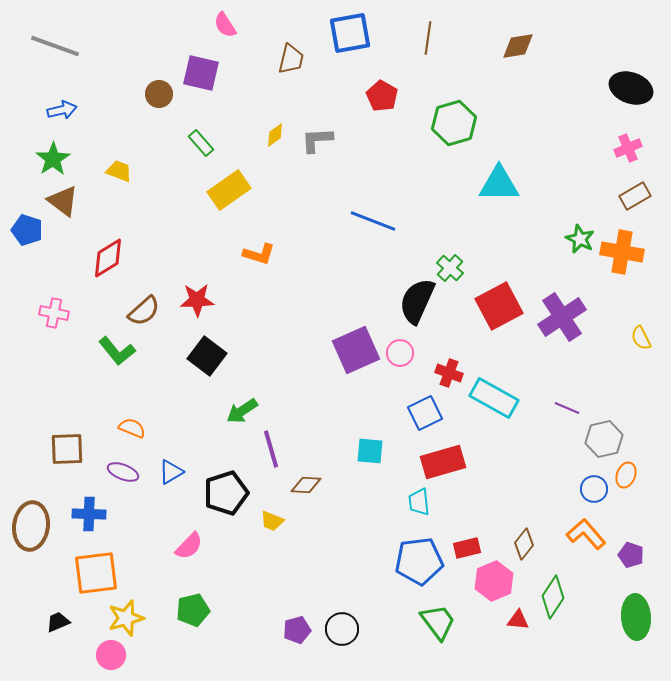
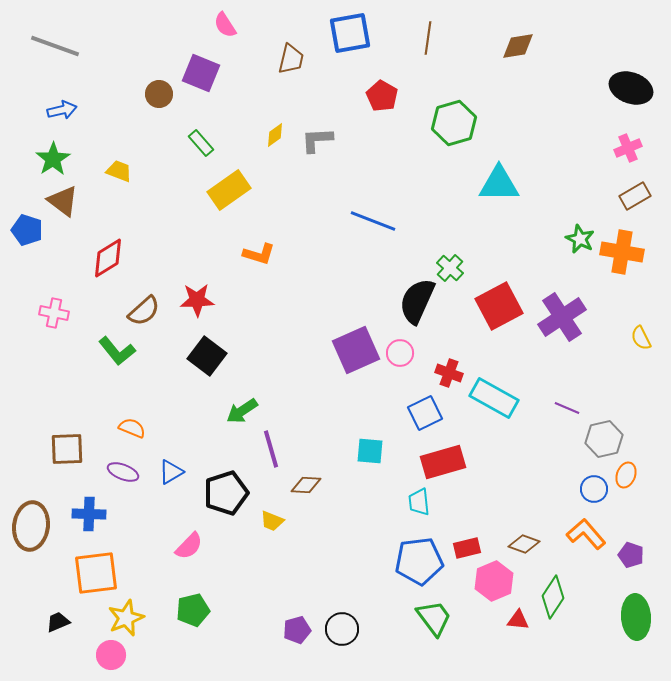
purple square at (201, 73): rotated 9 degrees clockwise
brown diamond at (524, 544): rotated 72 degrees clockwise
yellow star at (126, 618): rotated 6 degrees counterclockwise
green trapezoid at (438, 622): moved 4 px left, 4 px up
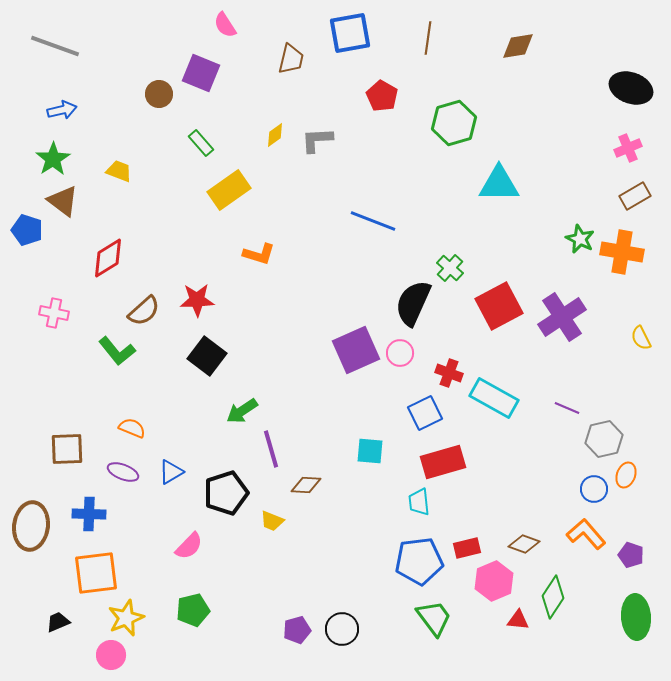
black semicircle at (417, 301): moved 4 px left, 2 px down
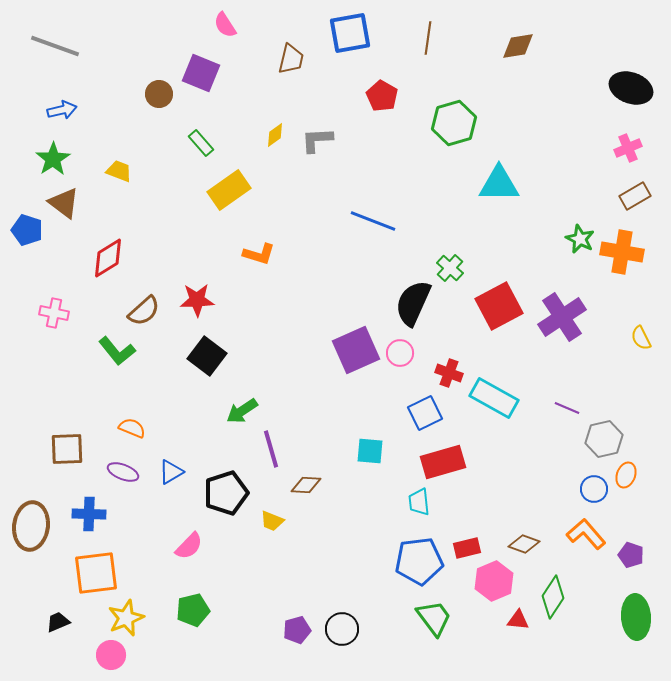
brown triangle at (63, 201): moved 1 px right, 2 px down
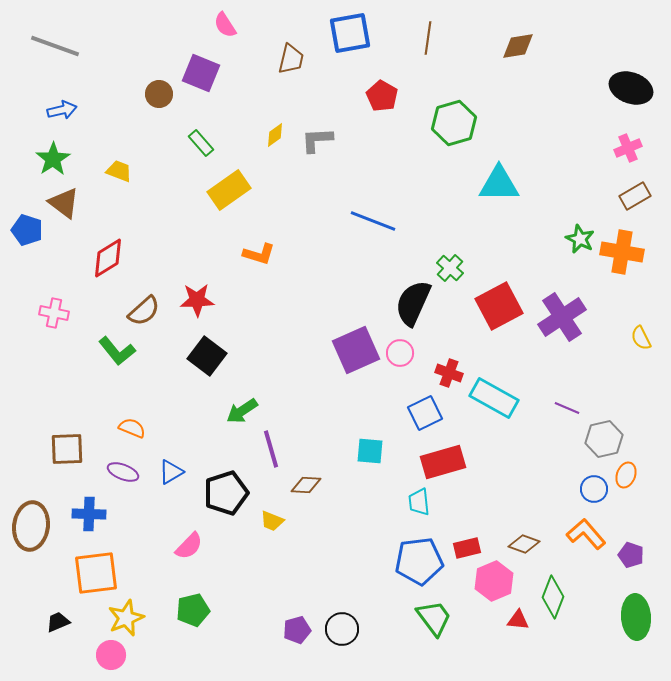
green diamond at (553, 597): rotated 12 degrees counterclockwise
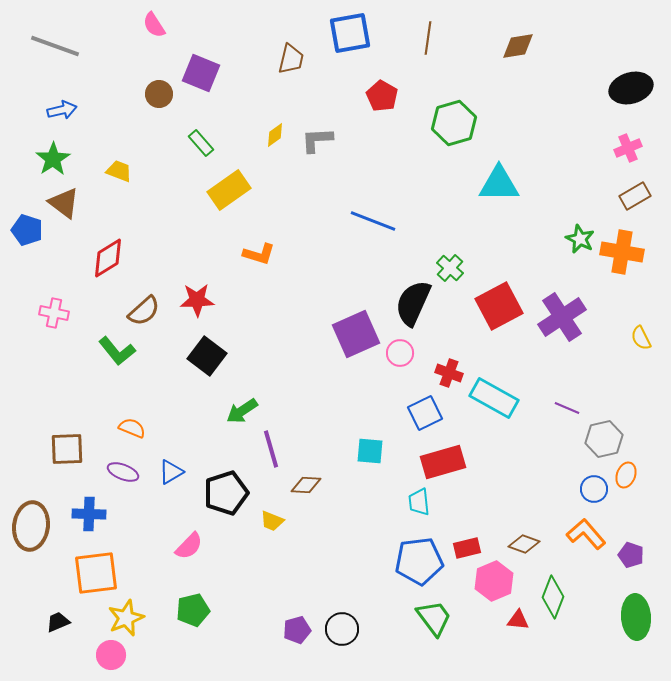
pink semicircle at (225, 25): moved 71 px left
black ellipse at (631, 88): rotated 36 degrees counterclockwise
purple square at (356, 350): moved 16 px up
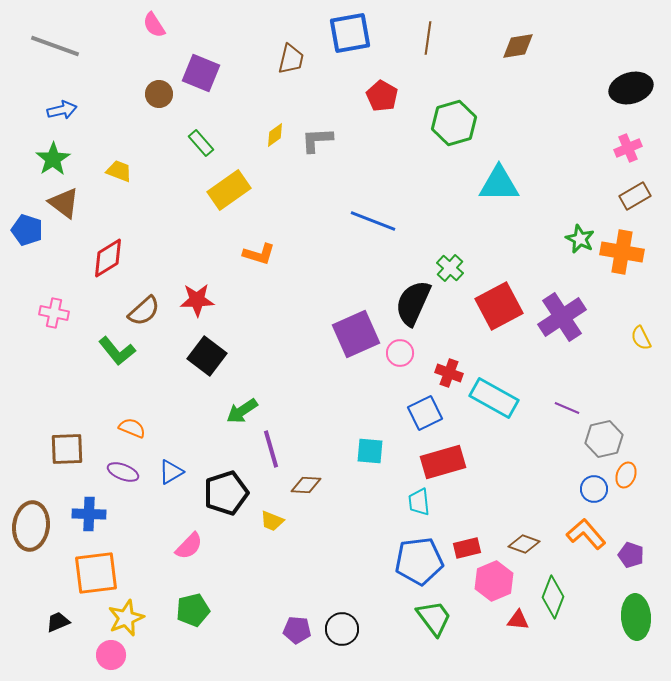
purple pentagon at (297, 630): rotated 20 degrees clockwise
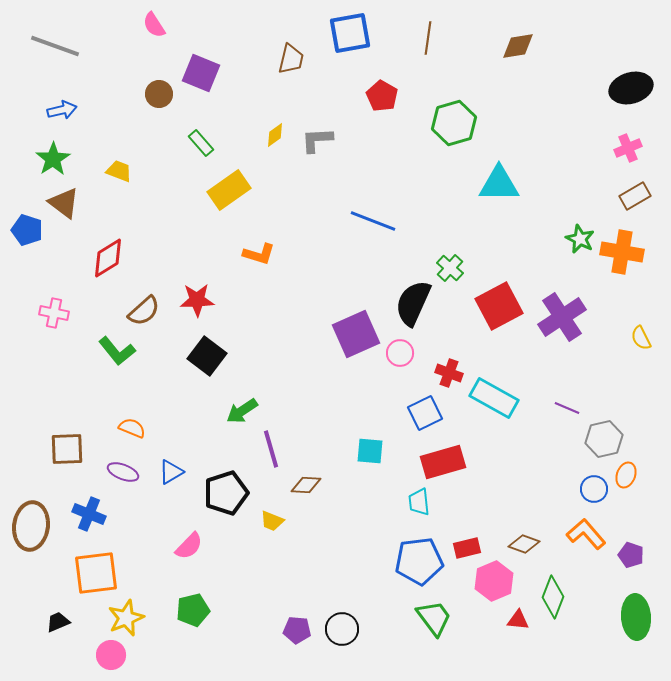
blue cross at (89, 514): rotated 20 degrees clockwise
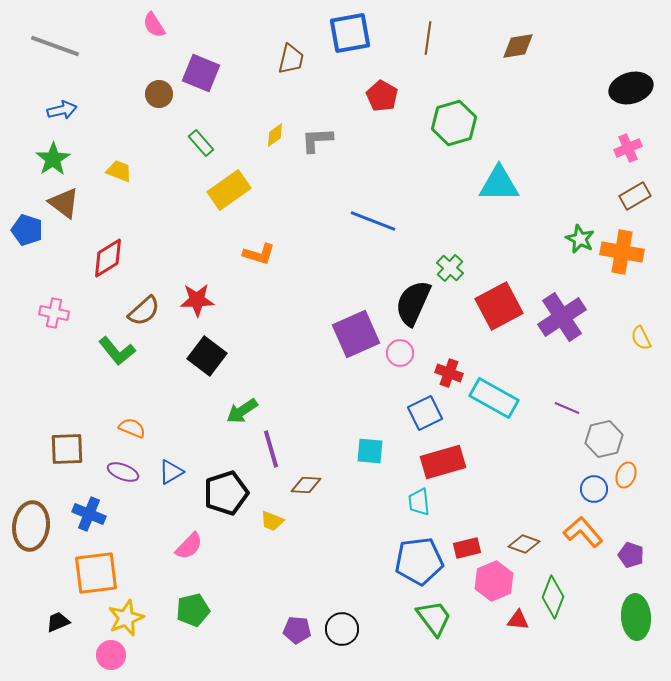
orange L-shape at (586, 534): moved 3 px left, 2 px up
